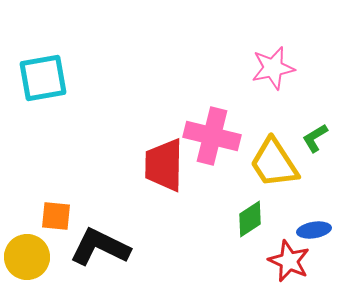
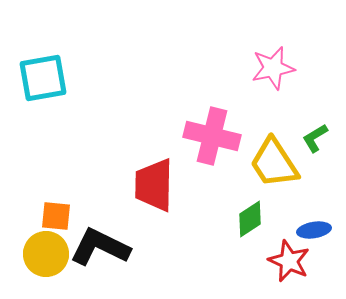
red trapezoid: moved 10 px left, 20 px down
yellow circle: moved 19 px right, 3 px up
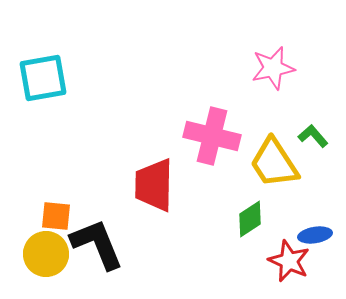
green L-shape: moved 2 px left, 2 px up; rotated 80 degrees clockwise
blue ellipse: moved 1 px right, 5 px down
black L-shape: moved 3 px left, 3 px up; rotated 42 degrees clockwise
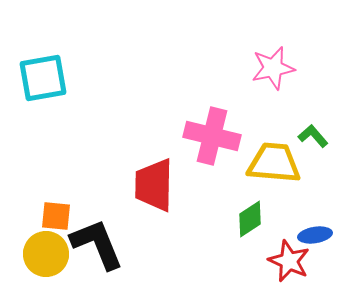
yellow trapezoid: rotated 128 degrees clockwise
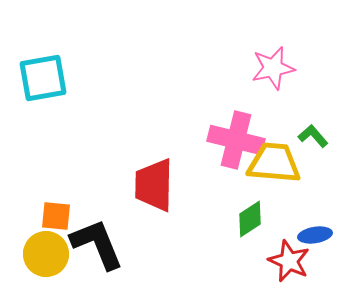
pink cross: moved 24 px right, 4 px down
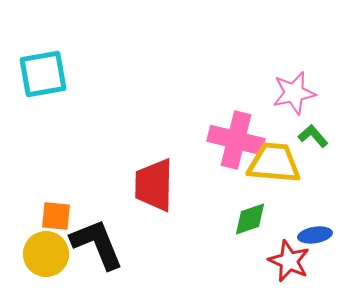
pink star: moved 21 px right, 25 px down
cyan square: moved 4 px up
green diamond: rotated 15 degrees clockwise
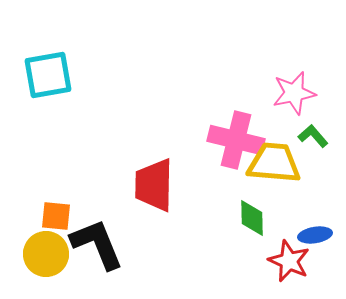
cyan square: moved 5 px right, 1 px down
green diamond: moved 2 px right, 1 px up; rotated 72 degrees counterclockwise
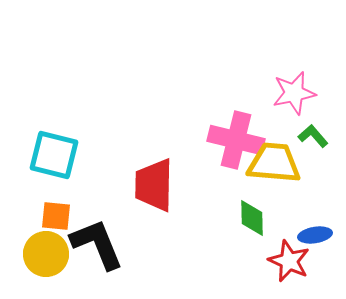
cyan square: moved 6 px right, 80 px down; rotated 24 degrees clockwise
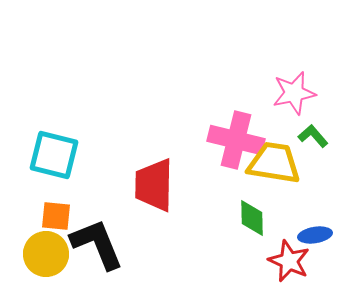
yellow trapezoid: rotated 4 degrees clockwise
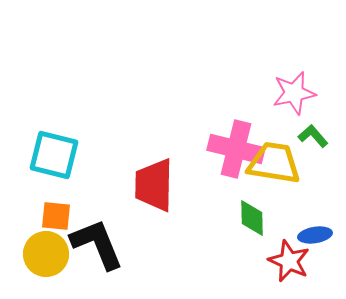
pink cross: moved 9 px down
